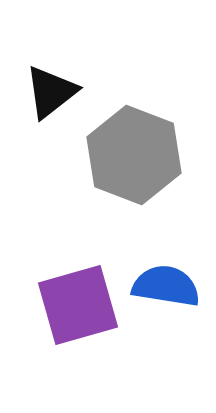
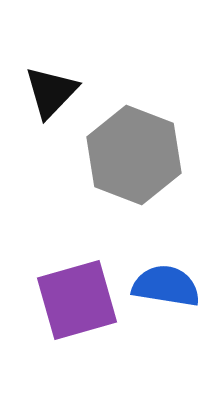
black triangle: rotated 8 degrees counterclockwise
purple square: moved 1 px left, 5 px up
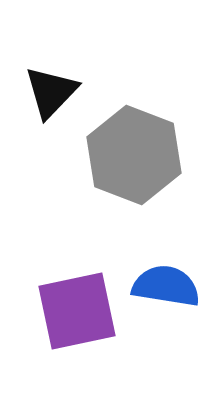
purple square: moved 11 px down; rotated 4 degrees clockwise
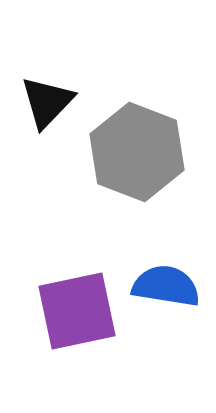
black triangle: moved 4 px left, 10 px down
gray hexagon: moved 3 px right, 3 px up
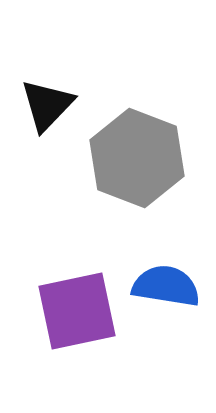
black triangle: moved 3 px down
gray hexagon: moved 6 px down
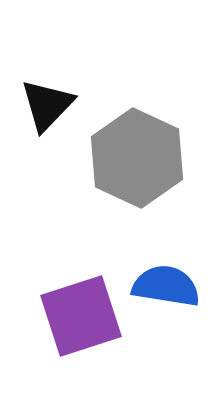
gray hexagon: rotated 4 degrees clockwise
purple square: moved 4 px right, 5 px down; rotated 6 degrees counterclockwise
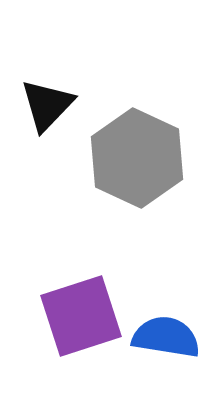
blue semicircle: moved 51 px down
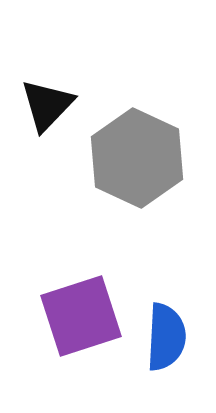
blue semicircle: rotated 84 degrees clockwise
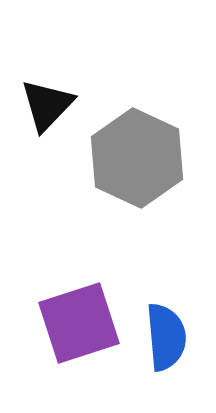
purple square: moved 2 px left, 7 px down
blue semicircle: rotated 8 degrees counterclockwise
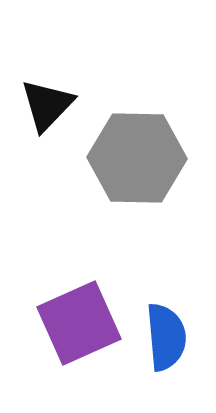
gray hexagon: rotated 24 degrees counterclockwise
purple square: rotated 6 degrees counterclockwise
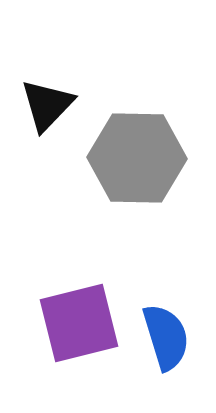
purple square: rotated 10 degrees clockwise
blue semicircle: rotated 12 degrees counterclockwise
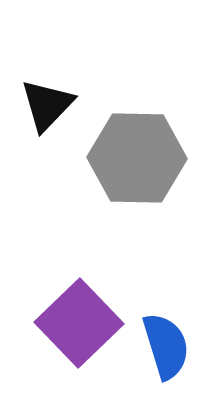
purple square: rotated 30 degrees counterclockwise
blue semicircle: moved 9 px down
